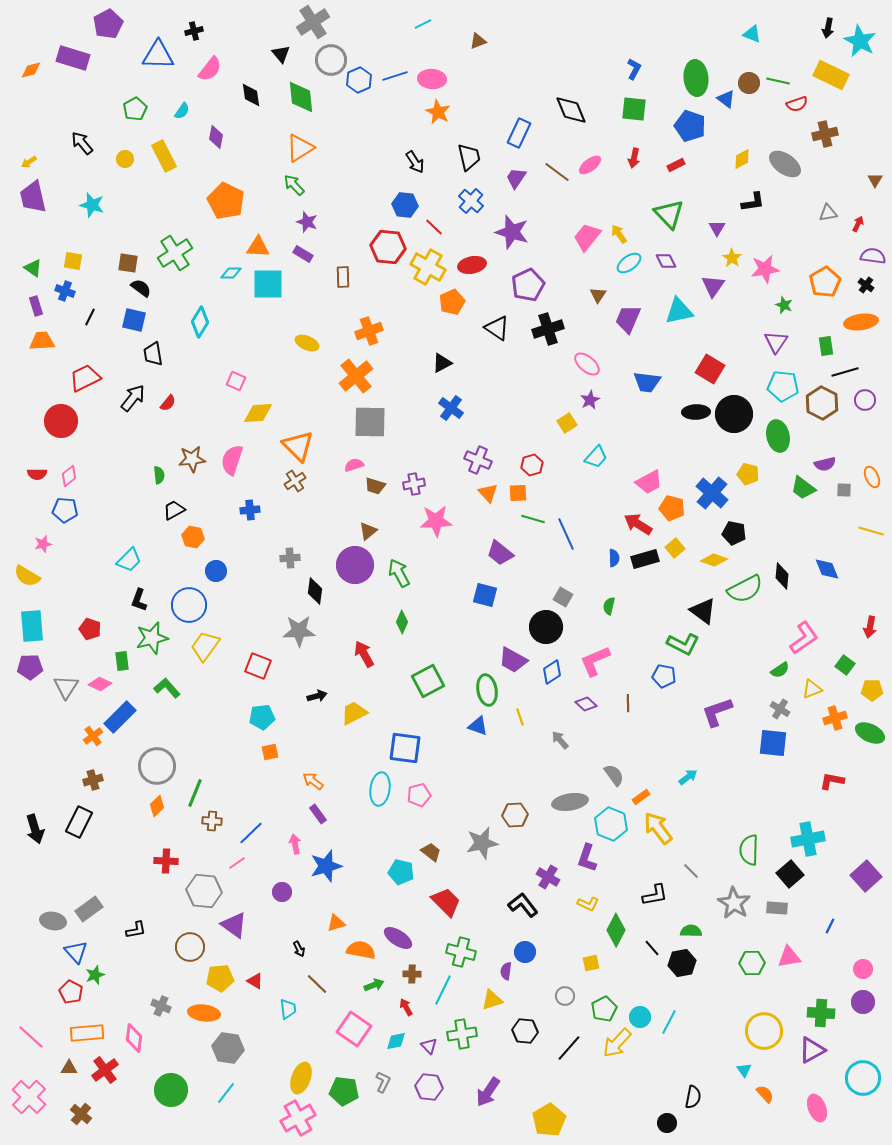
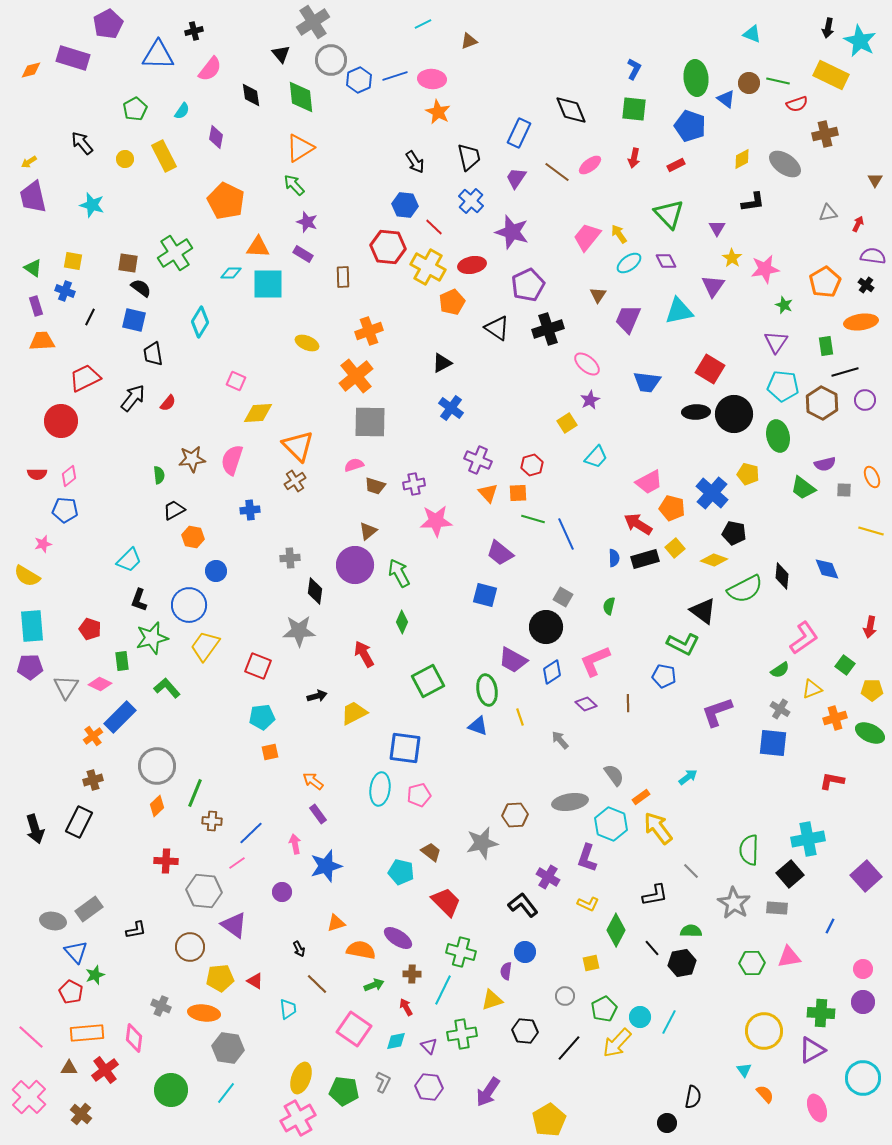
brown triangle at (478, 41): moved 9 px left
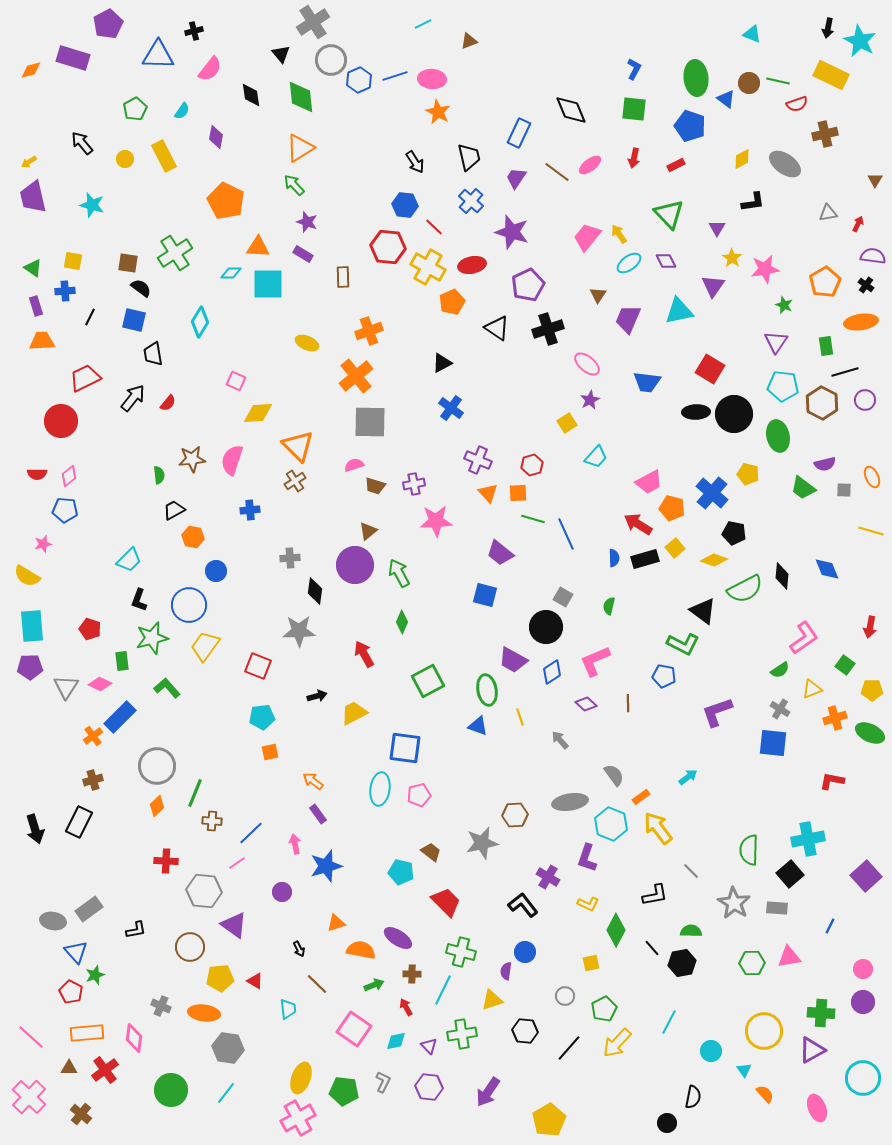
blue cross at (65, 291): rotated 24 degrees counterclockwise
cyan circle at (640, 1017): moved 71 px right, 34 px down
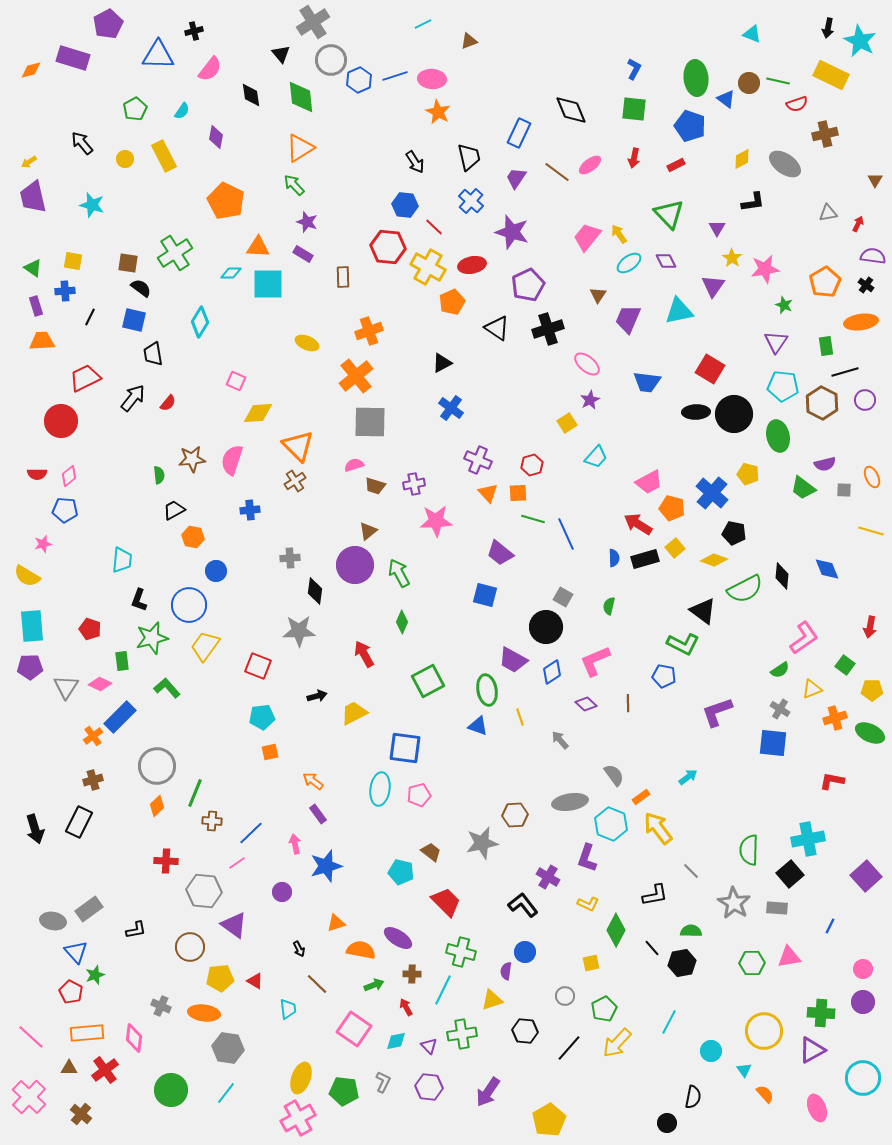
cyan trapezoid at (129, 560): moved 7 px left; rotated 40 degrees counterclockwise
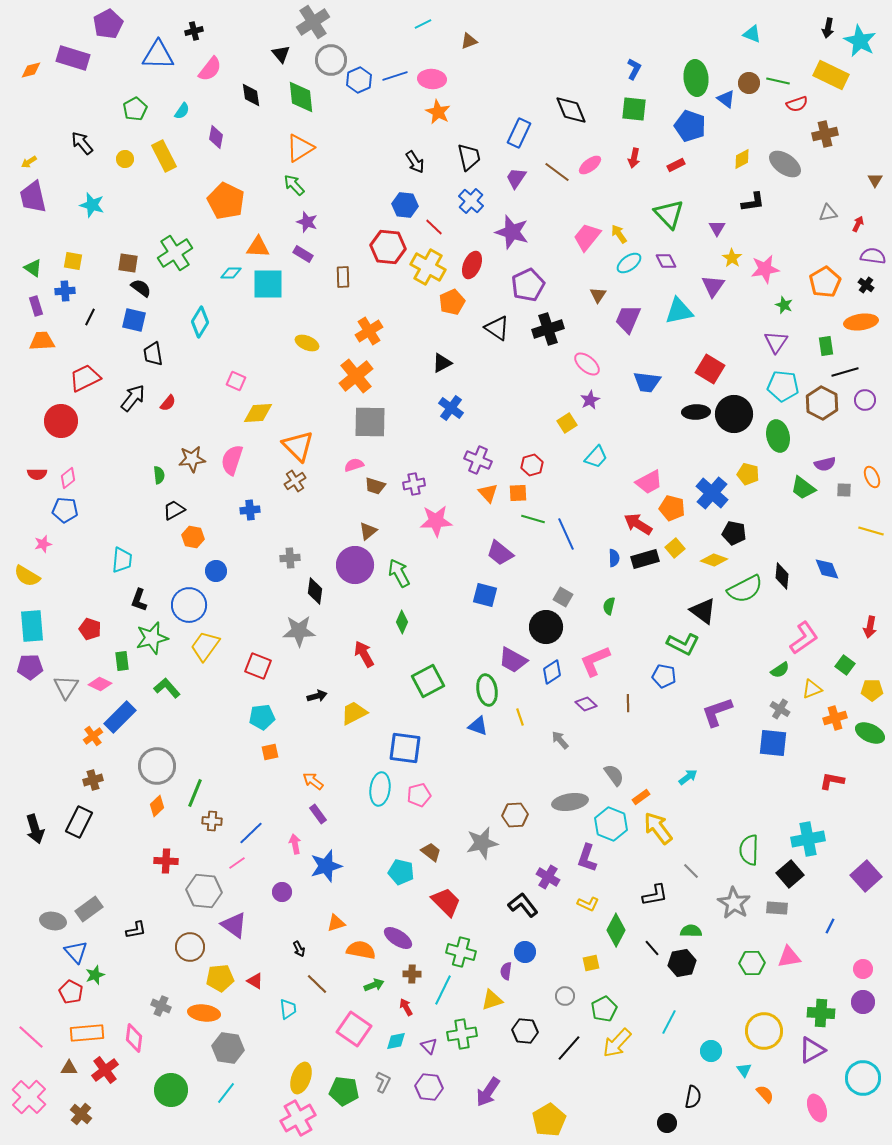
red ellipse at (472, 265): rotated 56 degrees counterclockwise
orange cross at (369, 331): rotated 12 degrees counterclockwise
pink diamond at (69, 476): moved 1 px left, 2 px down
